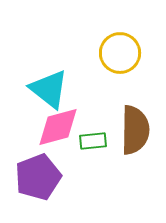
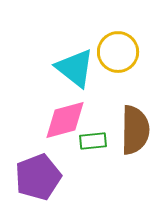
yellow circle: moved 2 px left, 1 px up
cyan triangle: moved 26 px right, 21 px up
pink diamond: moved 7 px right, 7 px up
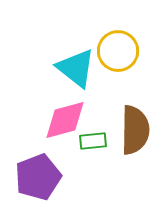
yellow circle: moved 1 px up
cyan triangle: moved 1 px right
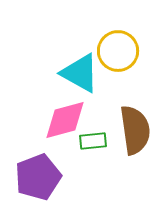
cyan triangle: moved 4 px right, 5 px down; rotated 9 degrees counterclockwise
brown semicircle: rotated 9 degrees counterclockwise
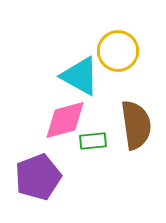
cyan triangle: moved 3 px down
brown semicircle: moved 1 px right, 5 px up
